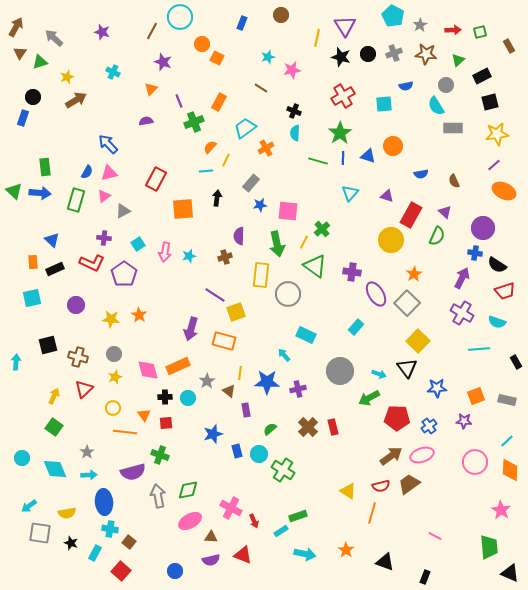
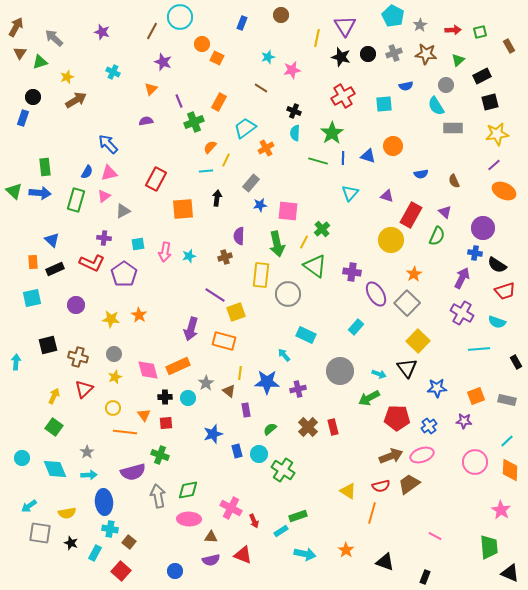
green star at (340, 133): moved 8 px left
cyan square at (138, 244): rotated 24 degrees clockwise
gray star at (207, 381): moved 1 px left, 2 px down
brown arrow at (391, 456): rotated 15 degrees clockwise
pink ellipse at (190, 521): moved 1 px left, 2 px up; rotated 30 degrees clockwise
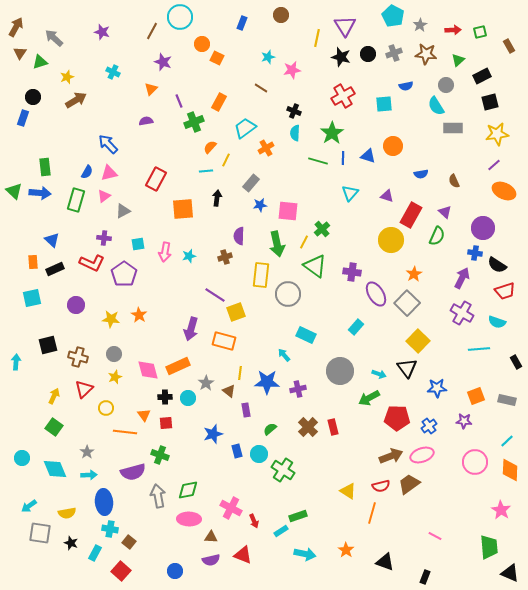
yellow circle at (113, 408): moved 7 px left
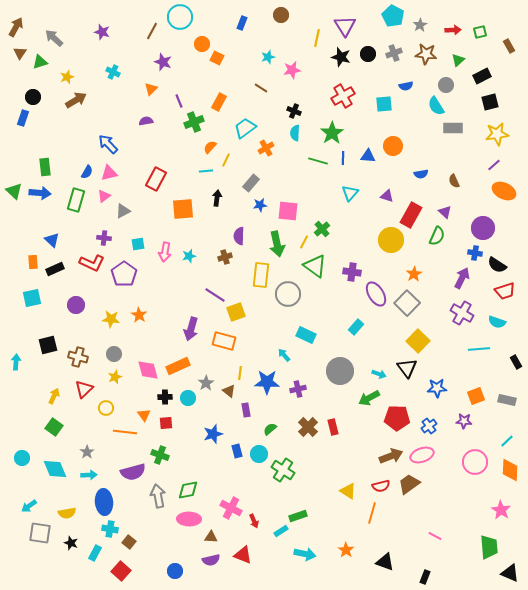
blue triangle at (368, 156): rotated 14 degrees counterclockwise
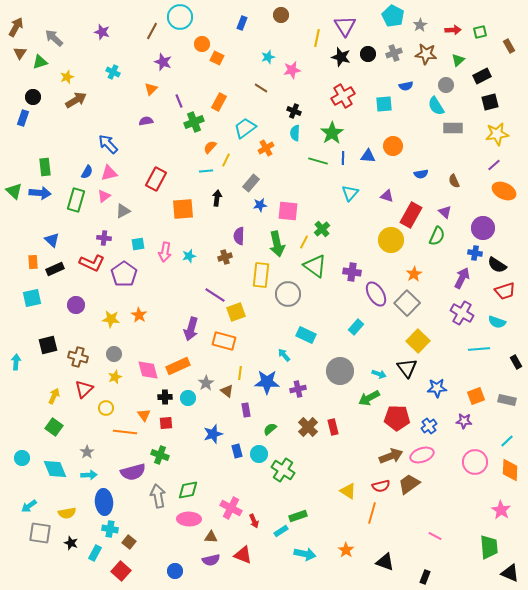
brown triangle at (229, 391): moved 2 px left
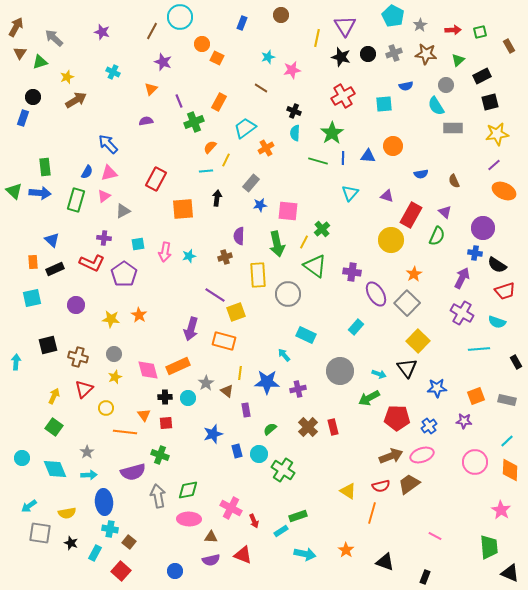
yellow rectangle at (261, 275): moved 3 px left; rotated 10 degrees counterclockwise
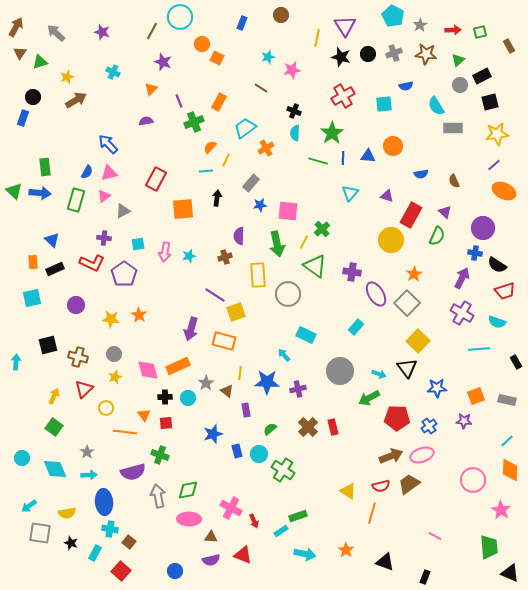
gray arrow at (54, 38): moved 2 px right, 5 px up
gray circle at (446, 85): moved 14 px right
pink circle at (475, 462): moved 2 px left, 18 px down
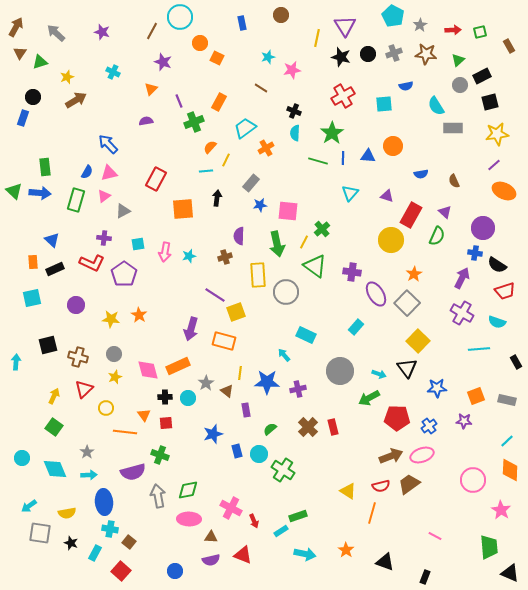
blue rectangle at (242, 23): rotated 32 degrees counterclockwise
orange circle at (202, 44): moved 2 px left, 1 px up
gray circle at (288, 294): moved 2 px left, 2 px up
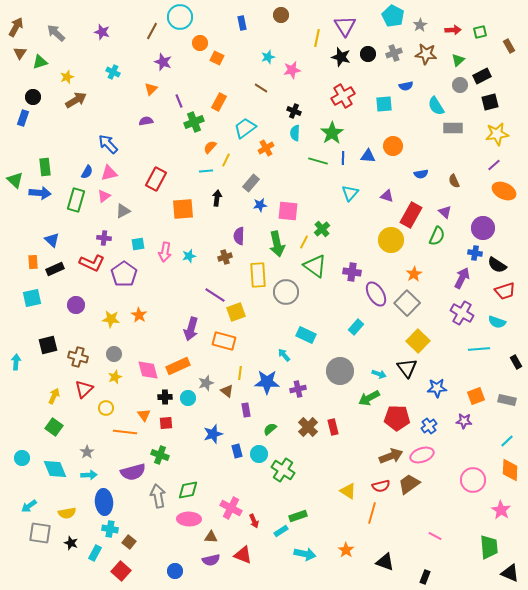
green triangle at (14, 191): moved 1 px right, 11 px up
gray star at (206, 383): rotated 14 degrees clockwise
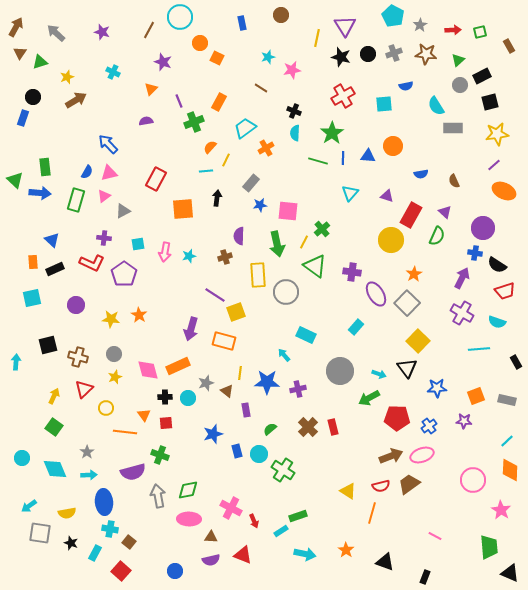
brown line at (152, 31): moved 3 px left, 1 px up
